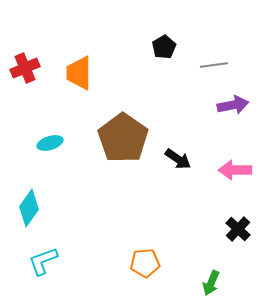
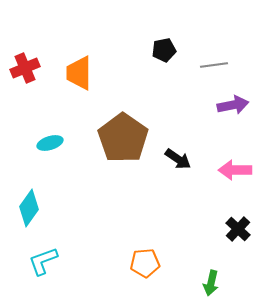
black pentagon: moved 3 px down; rotated 20 degrees clockwise
green arrow: rotated 10 degrees counterclockwise
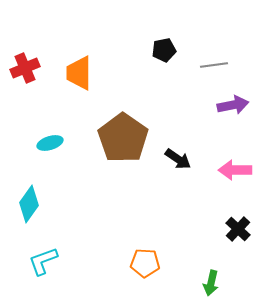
cyan diamond: moved 4 px up
orange pentagon: rotated 8 degrees clockwise
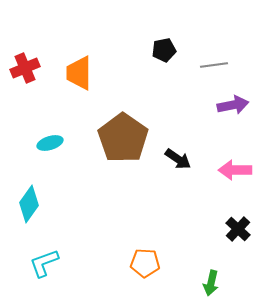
cyan L-shape: moved 1 px right, 2 px down
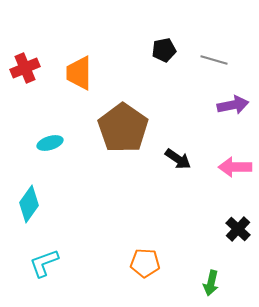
gray line: moved 5 px up; rotated 24 degrees clockwise
brown pentagon: moved 10 px up
pink arrow: moved 3 px up
